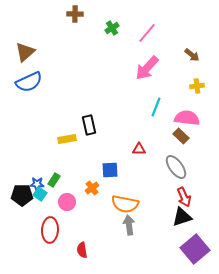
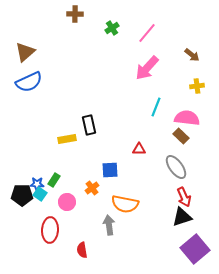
gray arrow: moved 20 px left
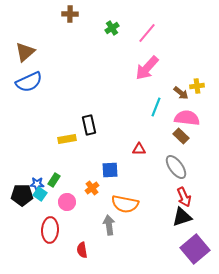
brown cross: moved 5 px left
brown arrow: moved 11 px left, 38 px down
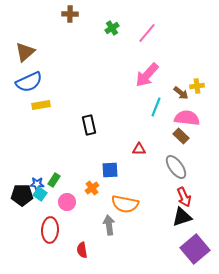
pink arrow: moved 7 px down
yellow rectangle: moved 26 px left, 34 px up
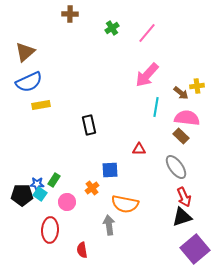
cyan line: rotated 12 degrees counterclockwise
